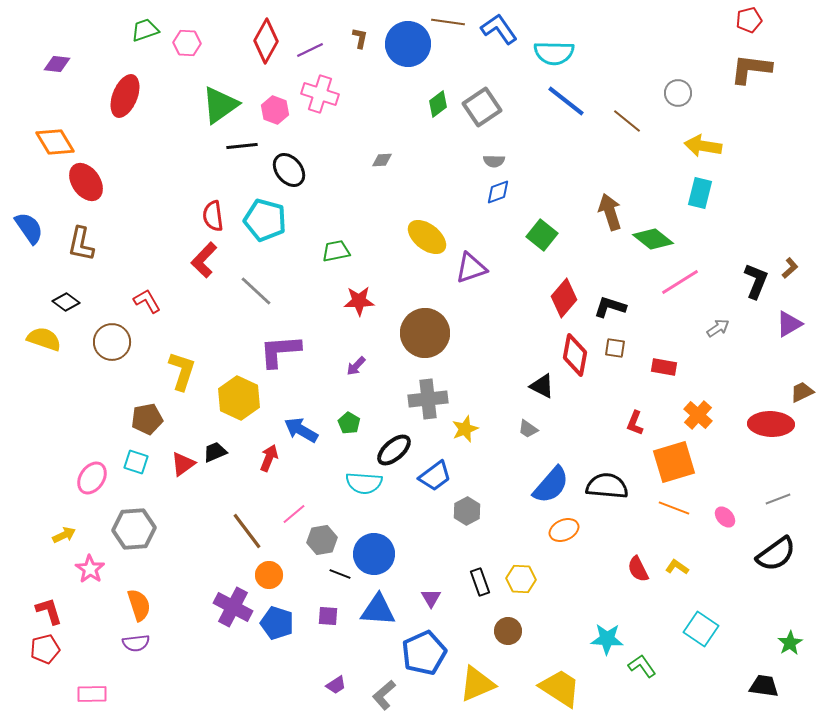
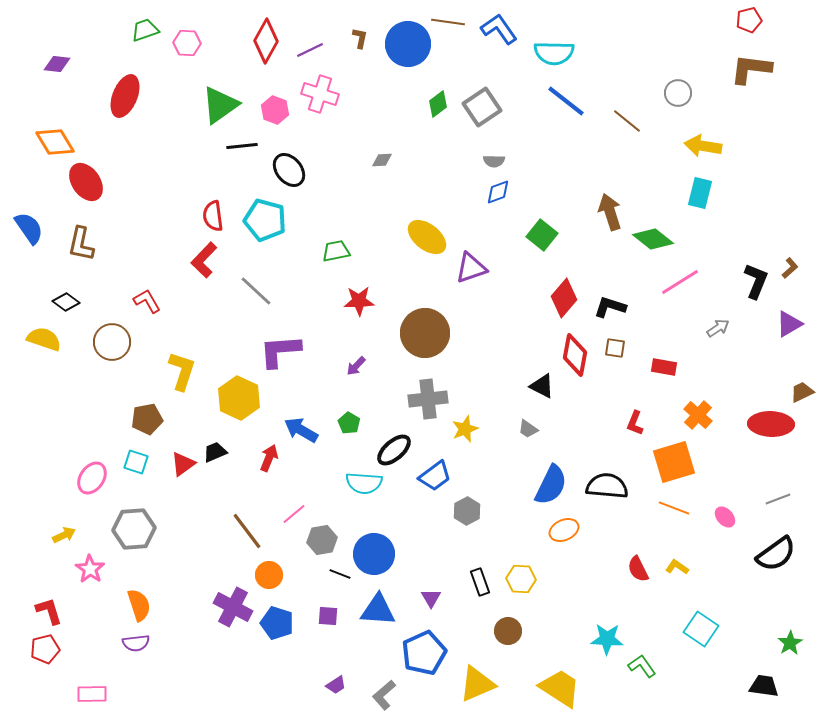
blue semicircle at (551, 485): rotated 15 degrees counterclockwise
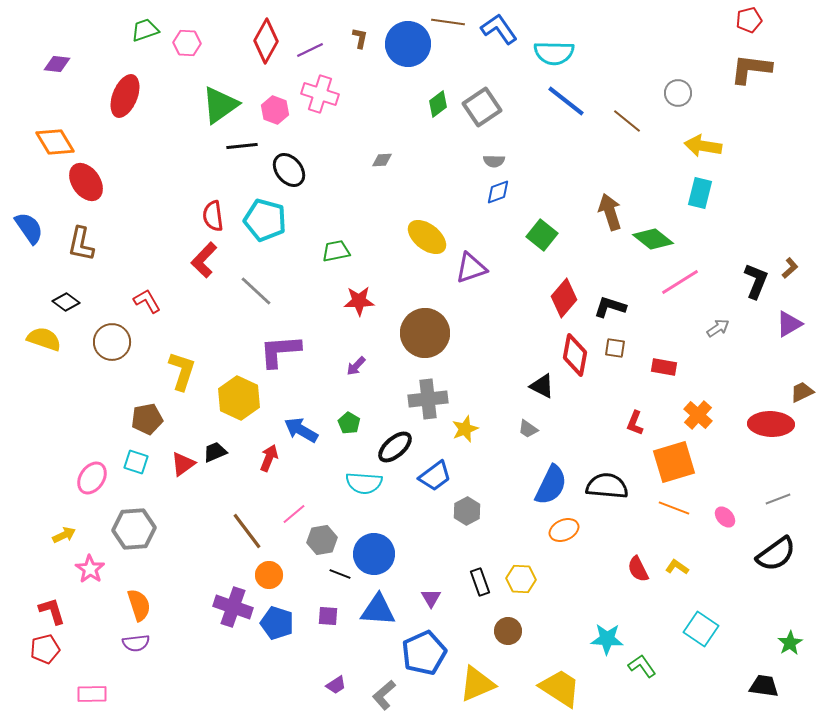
black ellipse at (394, 450): moved 1 px right, 3 px up
purple cross at (233, 607): rotated 9 degrees counterclockwise
red L-shape at (49, 611): moved 3 px right
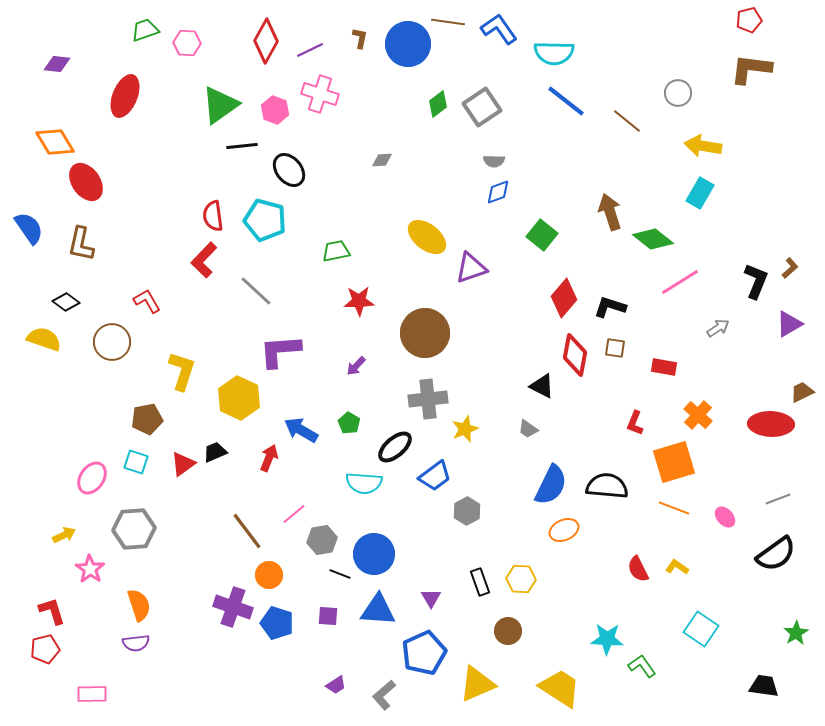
cyan rectangle at (700, 193): rotated 16 degrees clockwise
green star at (790, 643): moved 6 px right, 10 px up
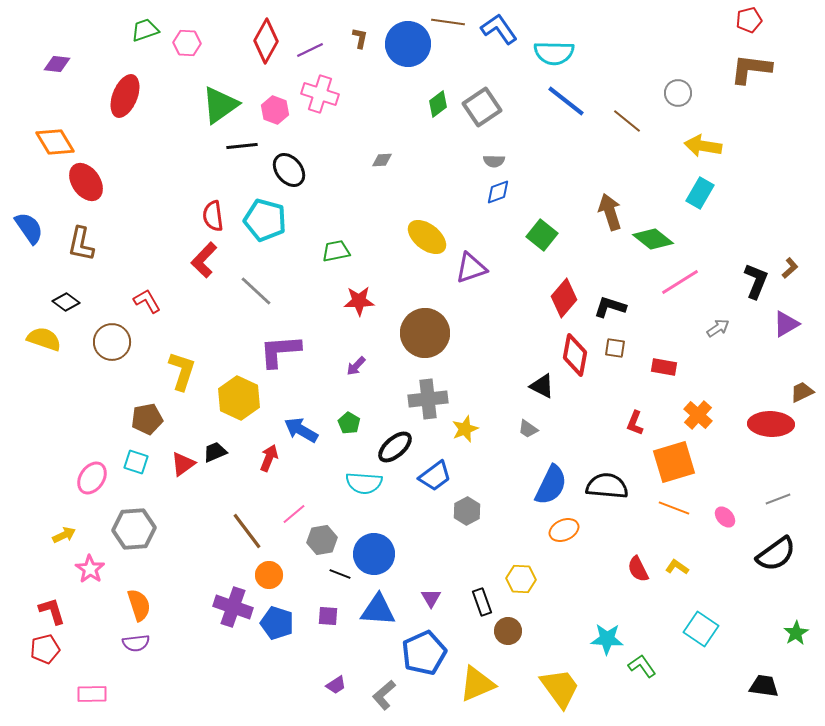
purple triangle at (789, 324): moved 3 px left
black rectangle at (480, 582): moved 2 px right, 20 px down
yellow trapezoid at (560, 688): rotated 21 degrees clockwise
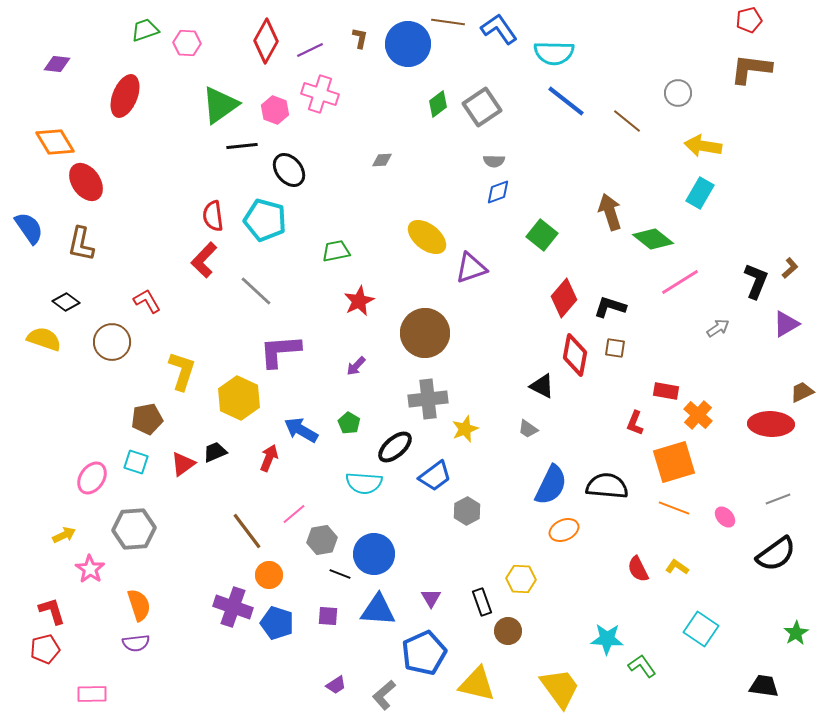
red star at (359, 301): rotated 24 degrees counterclockwise
red rectangle at (664, 367): moved 2 px right, 24 px down
yellow triangle at (477, 684): rotated 36 degrees clockwise
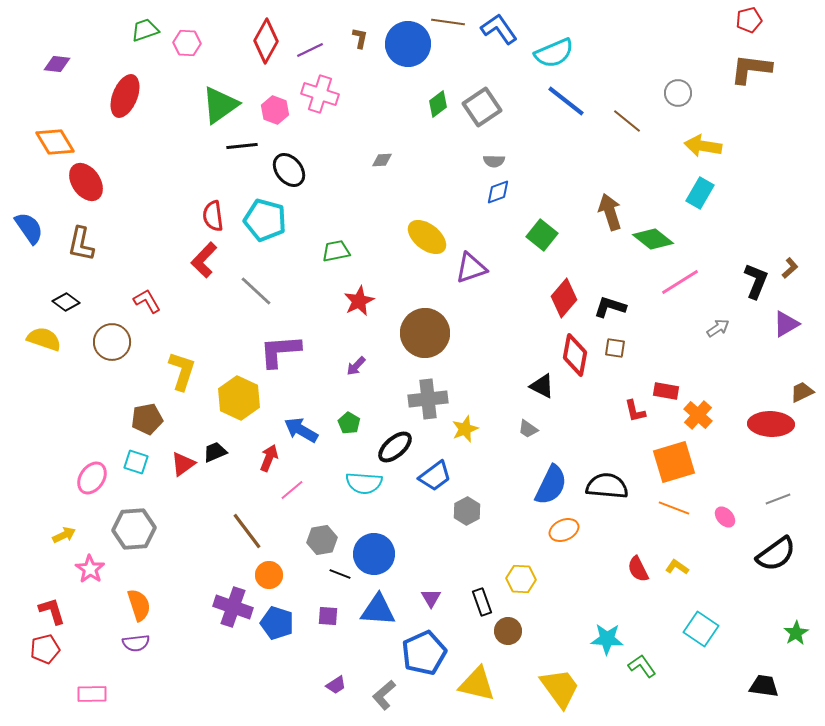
cyan semicircle at (554, 53): rotated 24 degrees counterclockwise
red L-shape at (635, 423): moved 12 px up; rotated 35 degrees counterclockwise
pink line at (294, 514): moved 2 px left, 24 px up
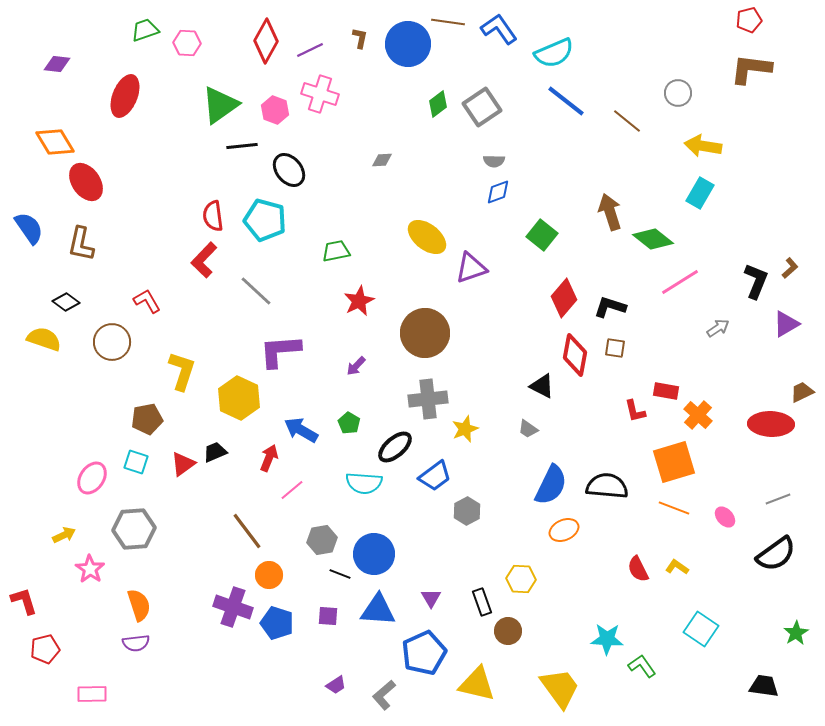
red L-shape at (52, 611): moved 28 px left, 10 px up
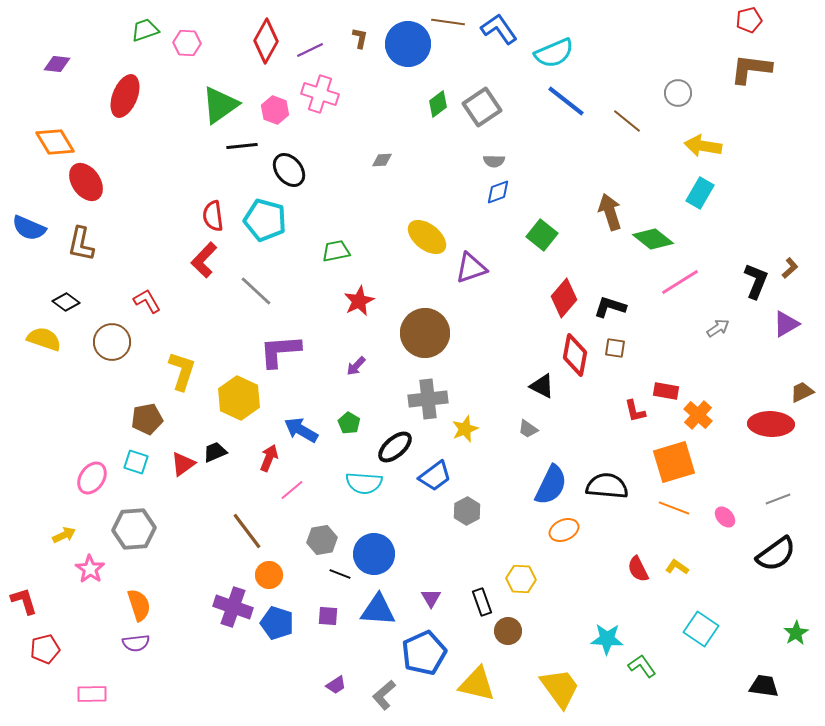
blue semicircle at (29, 228): rotated 148 degrees clockwise
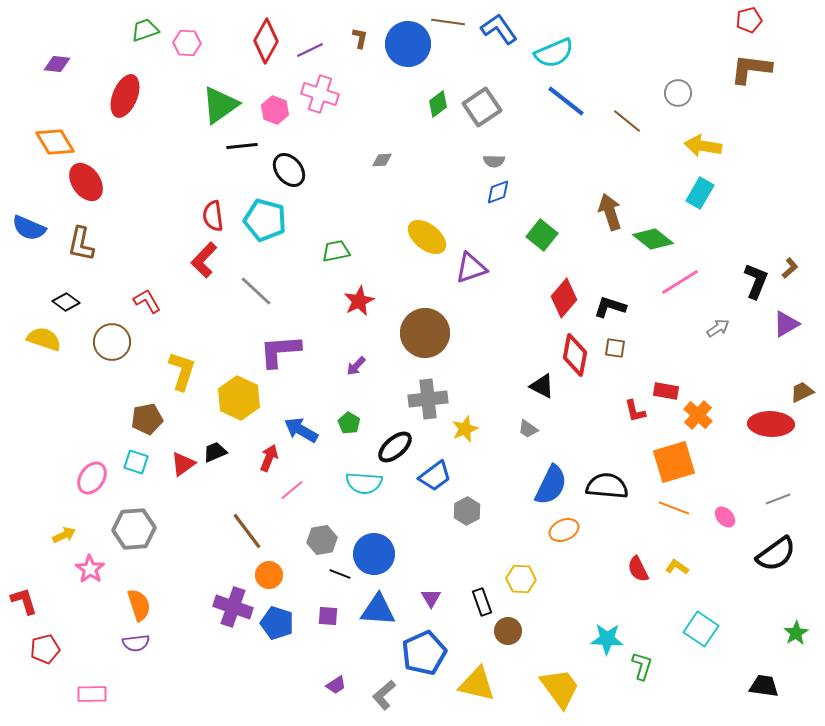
green L-shape at (642, 666): rotated 52 degrees clockwise
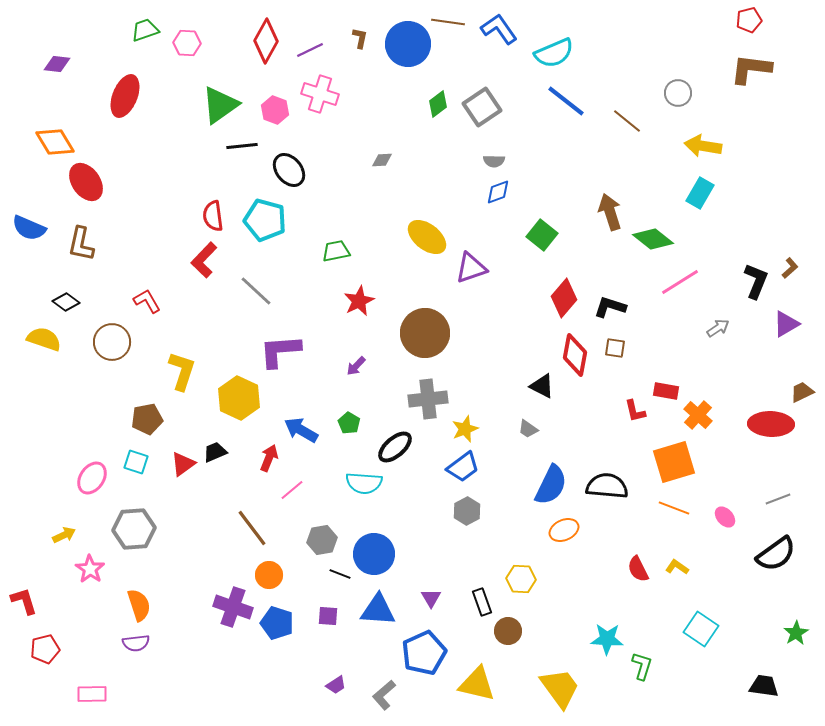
blue trapezoid at (435, 476): moved 28 px right, 9 px up
brown line at (247, 531): moved 5 px right, 3 px up
